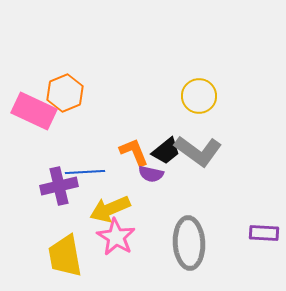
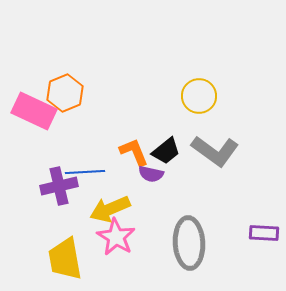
gray L-shape: moved 17 px right
yellow trapezoid: moved 3 px down
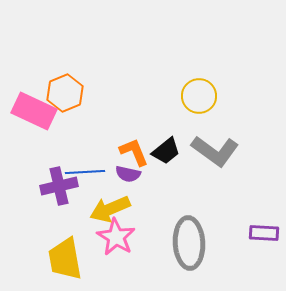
purple semicircle: moved 23 px left
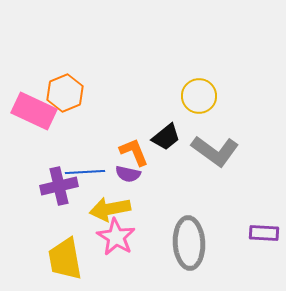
black trapezoid: moved 14 px up
yellow arrow: rotated 12 degrees clockwise
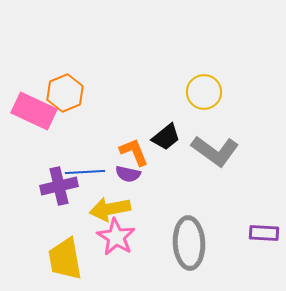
yellow circle: moved 5 px right, 4 px up
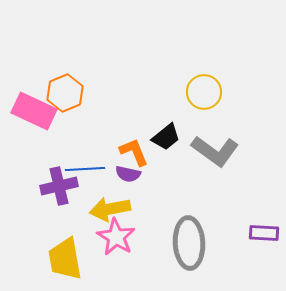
blue line: moved 3 px up
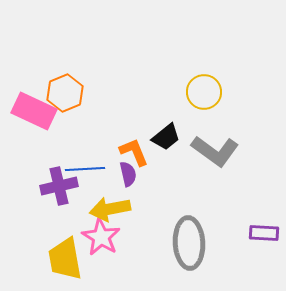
purple semicircle: rotated 115 degrees counterclockwise
pink star: moved 15 px left
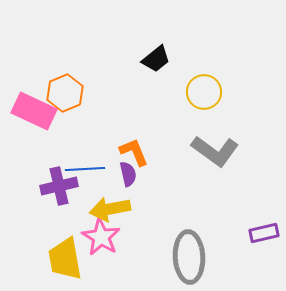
black trapezoid: moved 10 px left, 78 px up
purple rectangle: rotated 16 degrees counterclockwise
gray ellipse: moved 14 px down
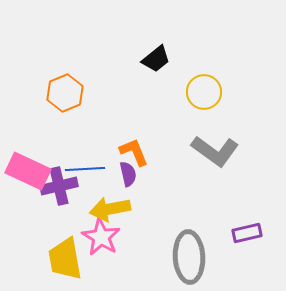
pink rectangle: moved 6 px left, 60 px down
purple rectangle: moved 17 px left
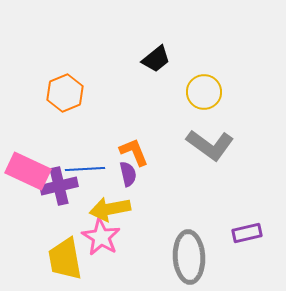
gray L-shape: moved 5 px left, 6 px up
